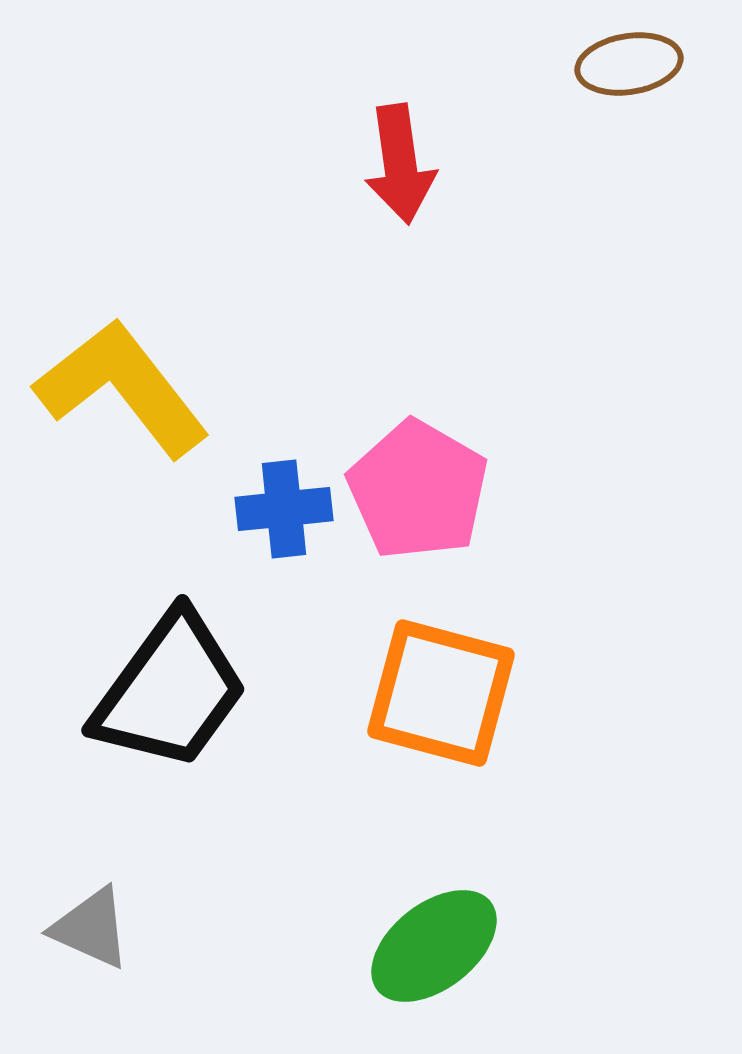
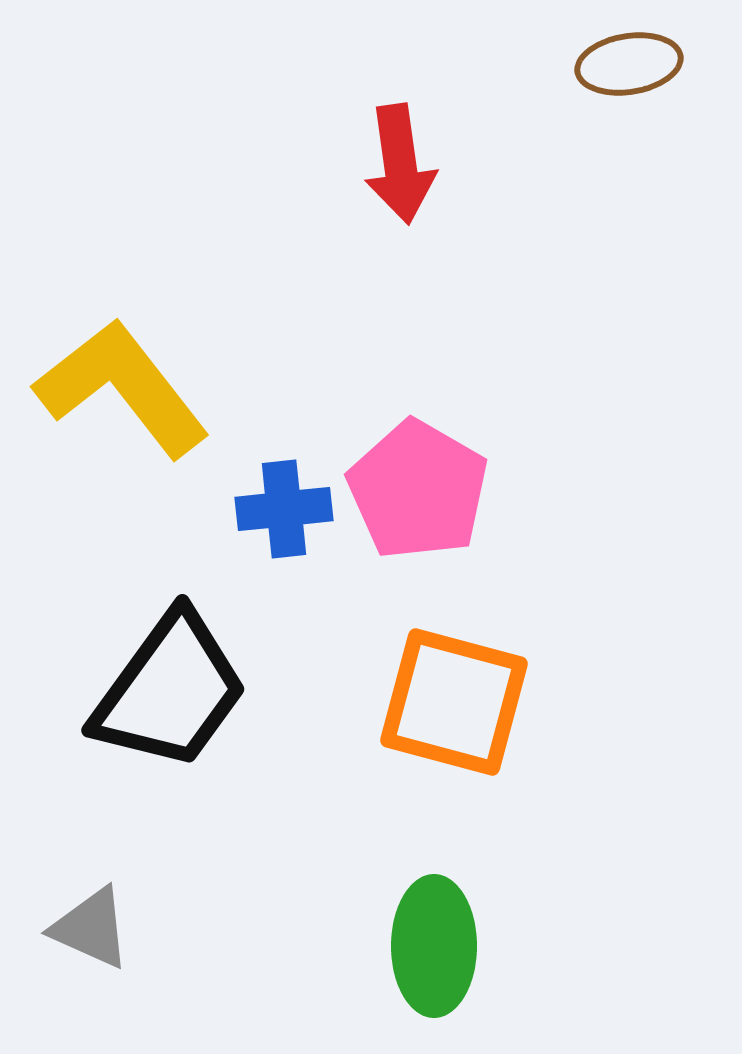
orange square: moved 13 px right, 9 px down
green ellipse: rotated 52 degrees counterclockwise
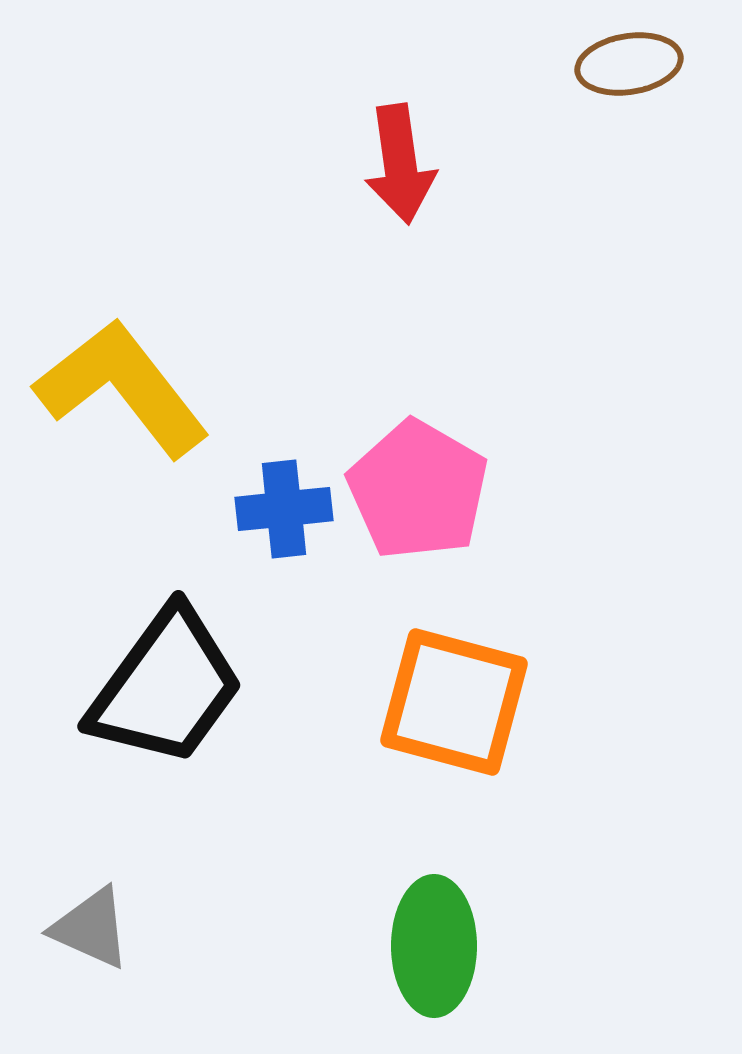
black trapezoid: moved 4 px left, 4 px up
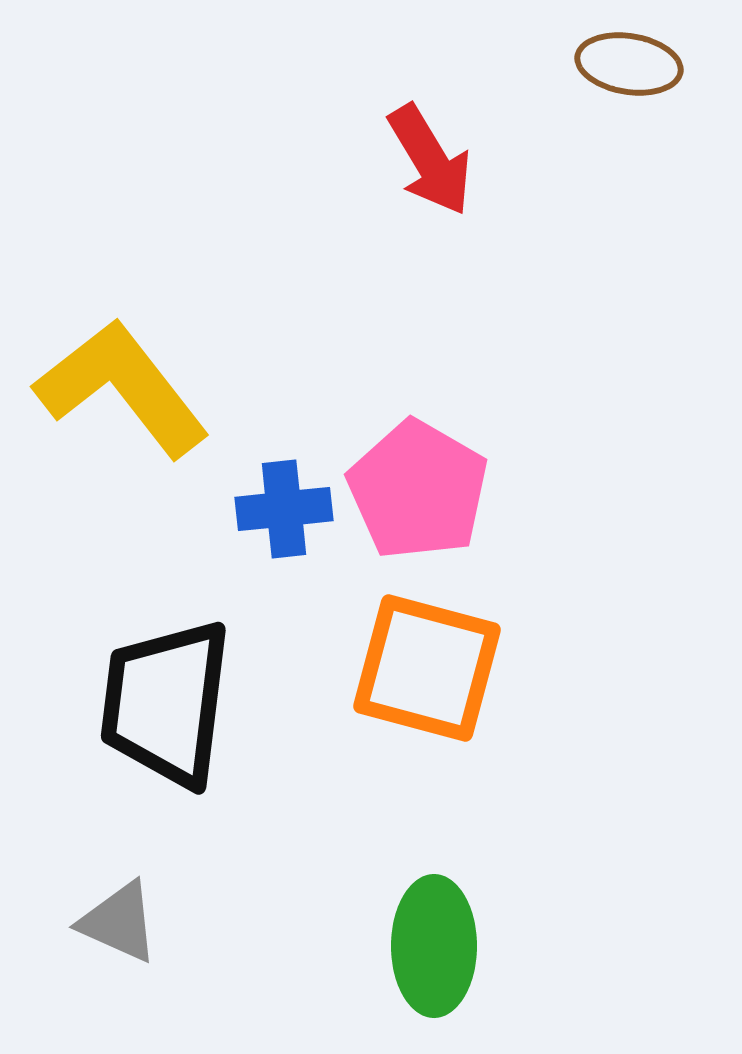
brown ellipse: rotated 18 degrees clockwise
red arrow: moved 30 px right, 4 px up; rotated 23 degrees counterclockwise
black trapezoid: moved 16 px down; rotated 151 degrees clockwise
orange square: moved 27 px left, 34 px up
gray triangle: moved 28 px right, 6 px up
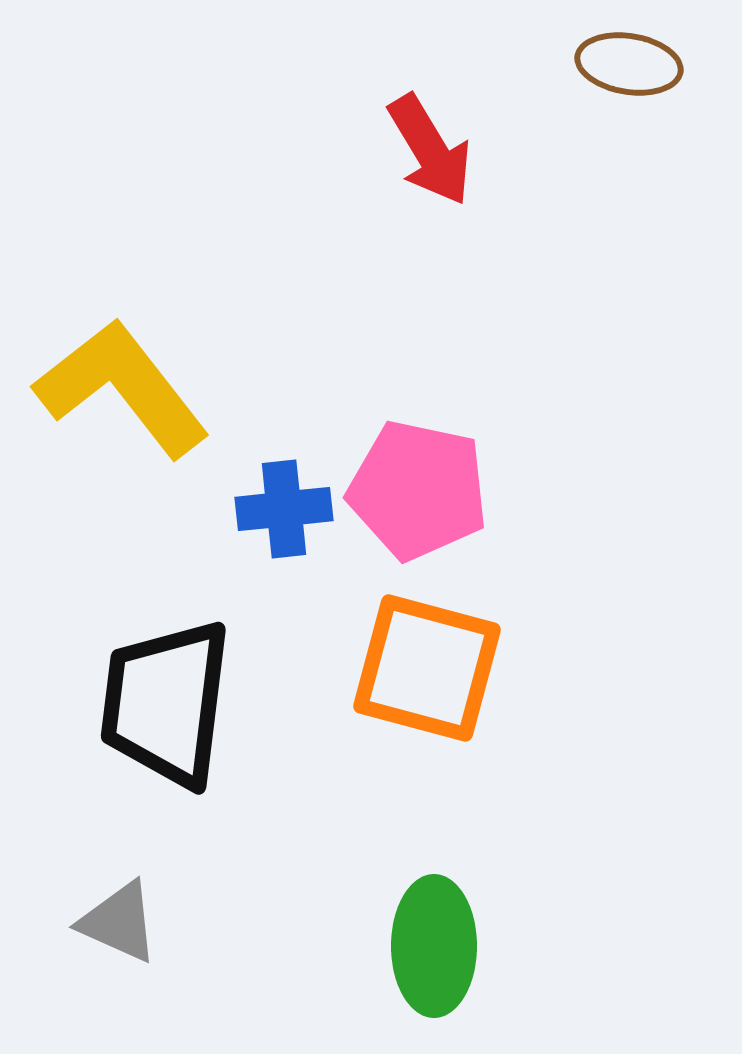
red arrow: moved 10 px up
pink pentagon: rotated 18 degrees counterclockwise
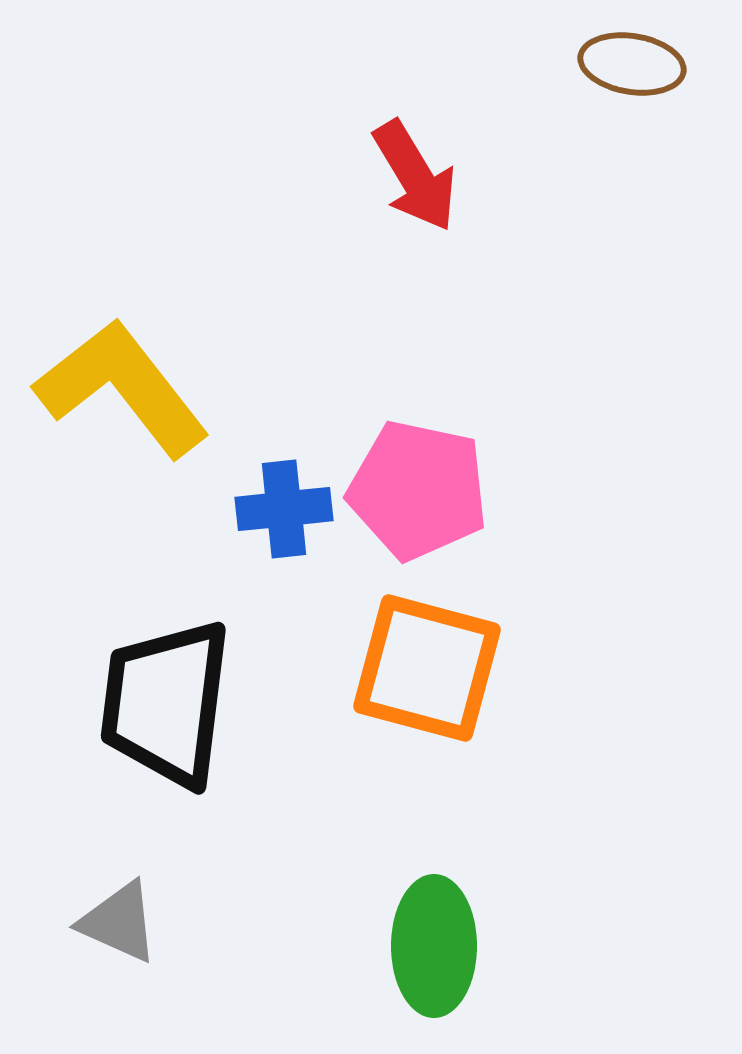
brown ellipse: moved 3 px right
red arrow: moved 15 px left, 26 px down
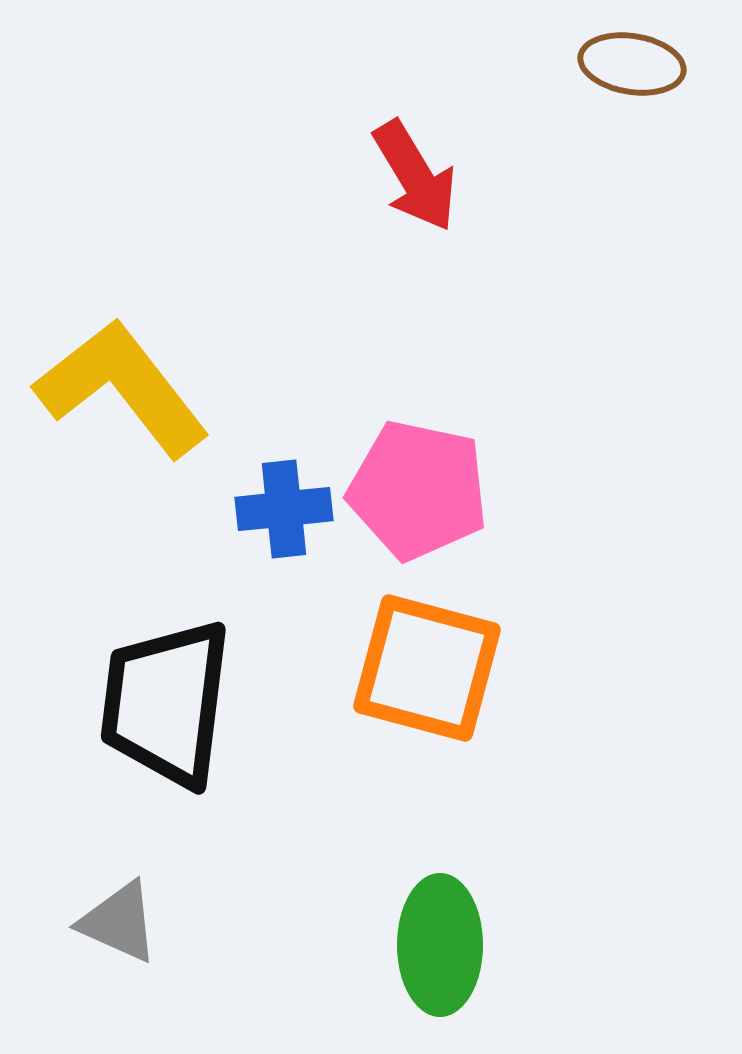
green ellipse: moved 6 px right, 1 px up
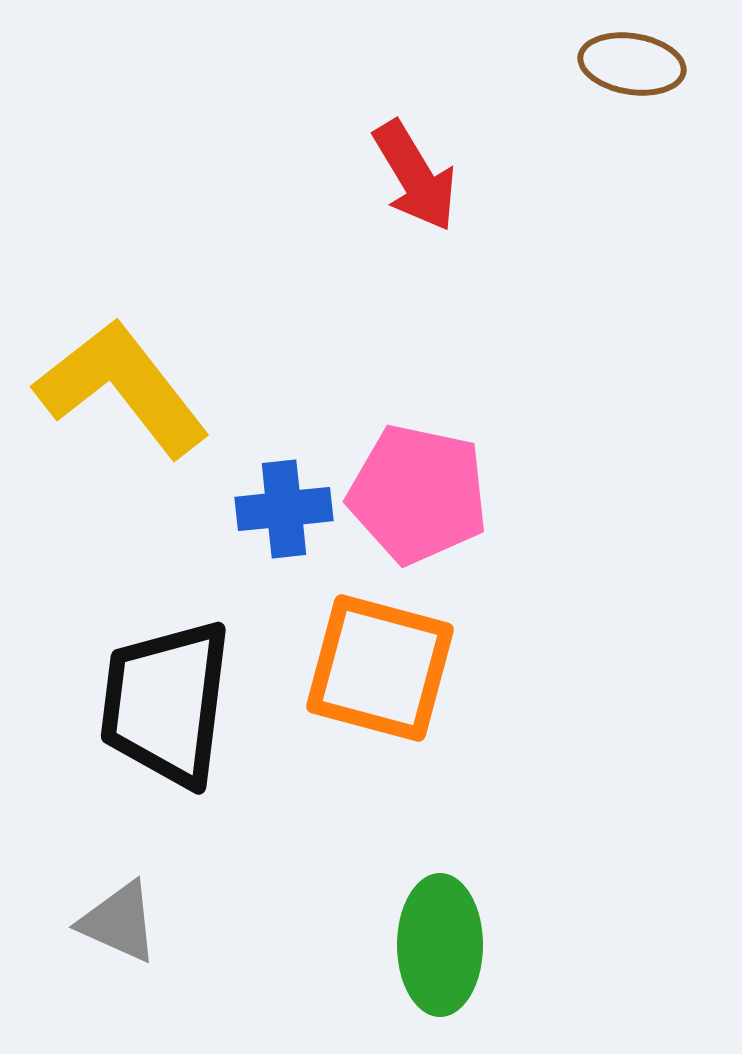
pink pentagon: moved 4 px down
orange square: moved 47 px left
